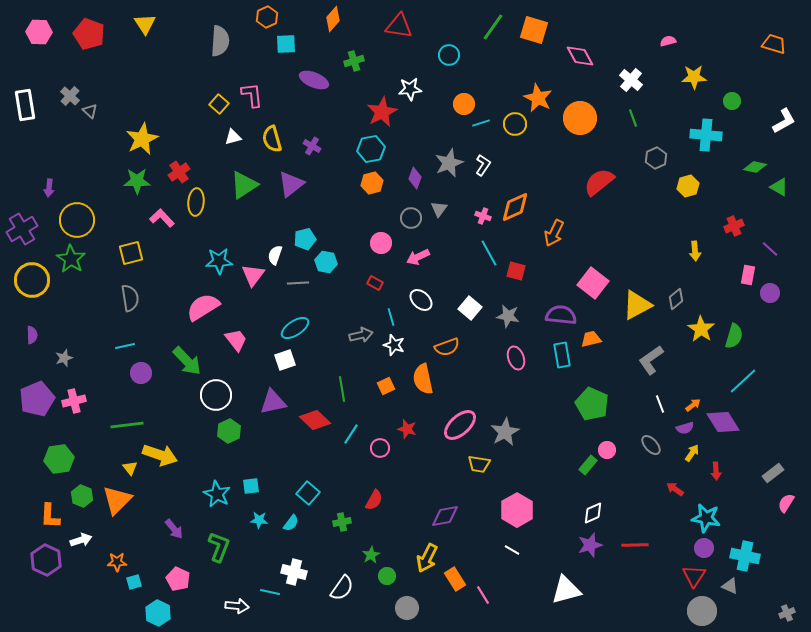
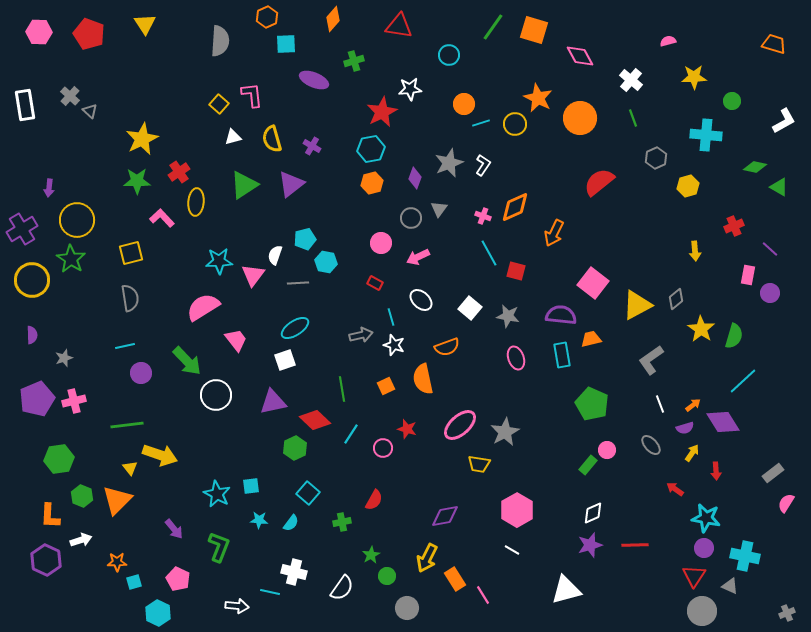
green hexagon at (229, 431): moved 66 px right, 17 px down
pink circle at (380, 448): moved 3 px right
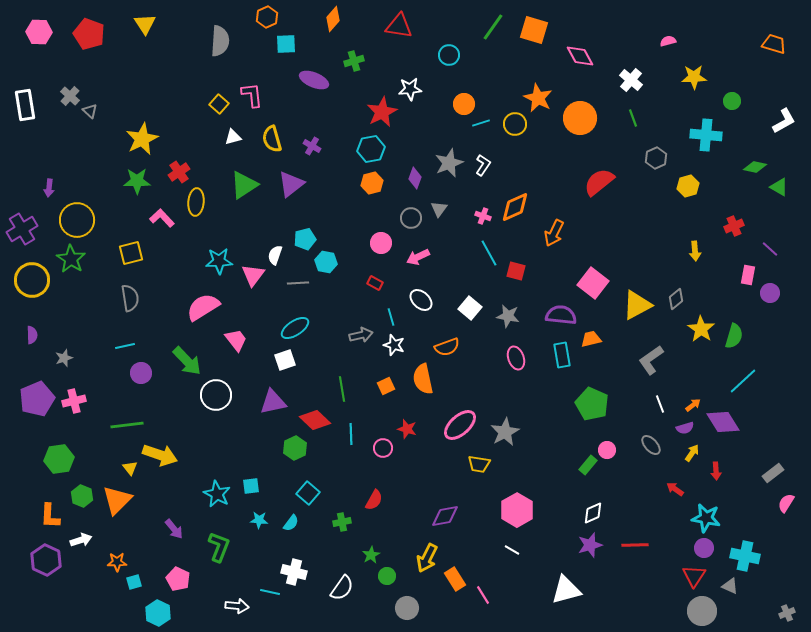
cyan line at (351, 434): rotated 35 degrees counterclockwise
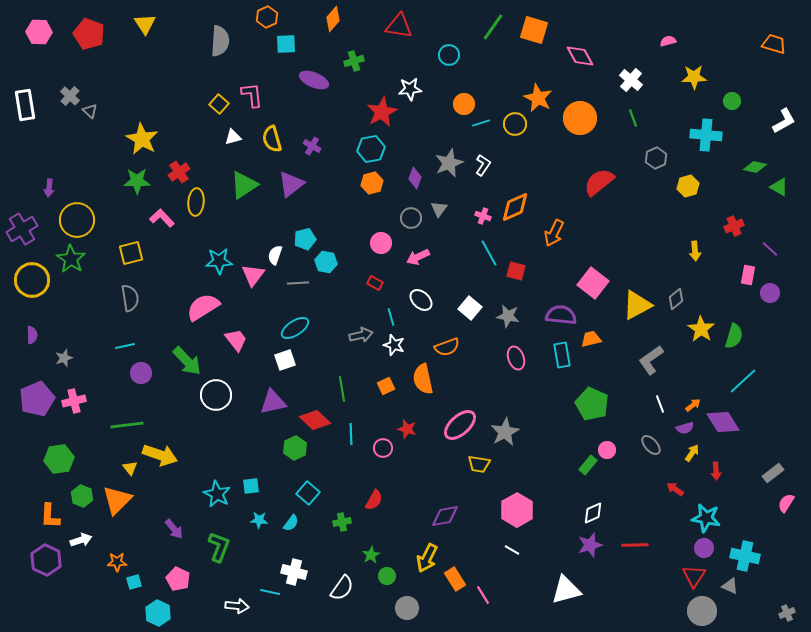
yellow star at (142, 139): rotated 16 degrees counterclockwise
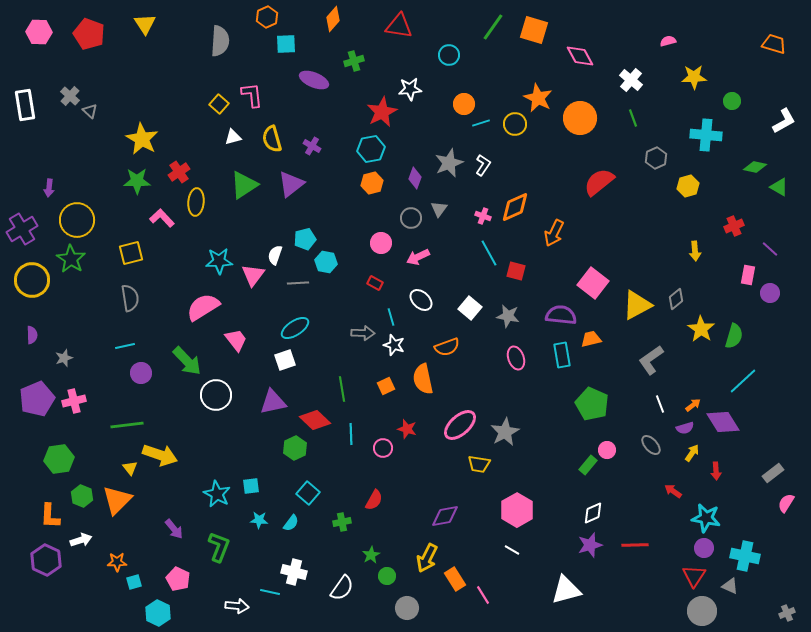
gray arrow at (361, 335): moved 2 px right, 2 px up; rotated 15 degrees clockwise
red arrow at (675, 489): moved 2 px left, 2 px down
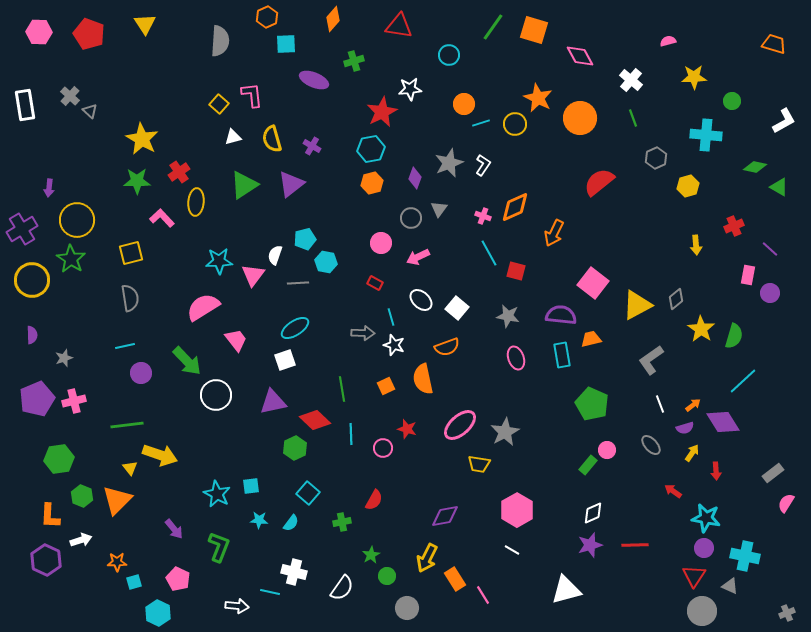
yellow arrow at (695, 251): moved 1 px right, 6 px up
white square at (470, 308): moved 13 px left
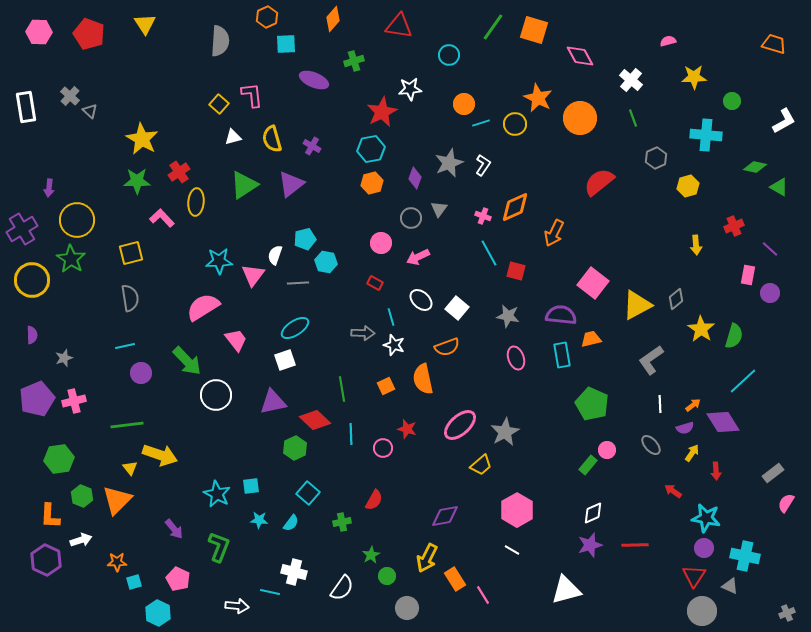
white rectangle at (25, 105): moved 1 px right, 2 px down
white line at (660, 404): rotated 18 degrees clockwise
yellow trapezoid at (479, 464): moved 2 px right, 1 px down; rotated 50 degrees counterclockwise
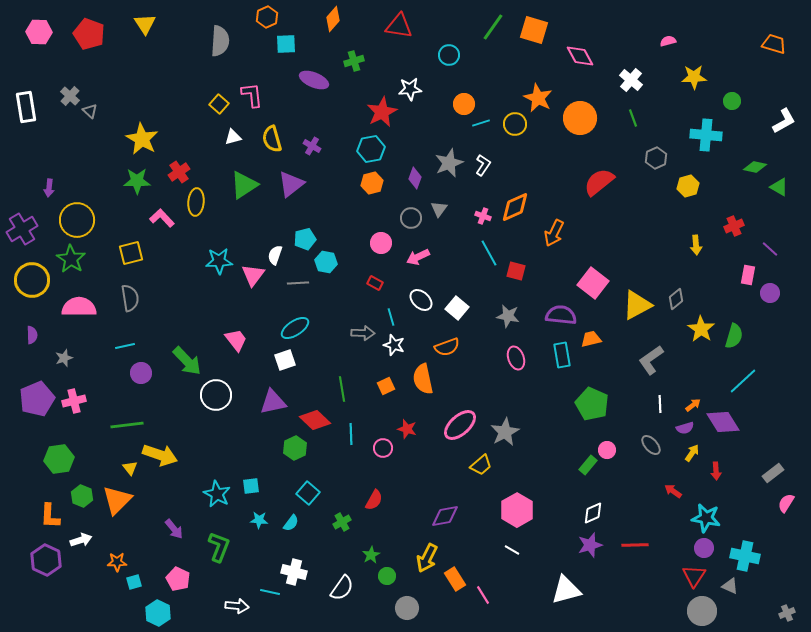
pink semicircle at (203, 307): moved 124 px left; rotated 32 degrees clockwise
green cross at (342, 522): rotated 18 degrees counterclockwise
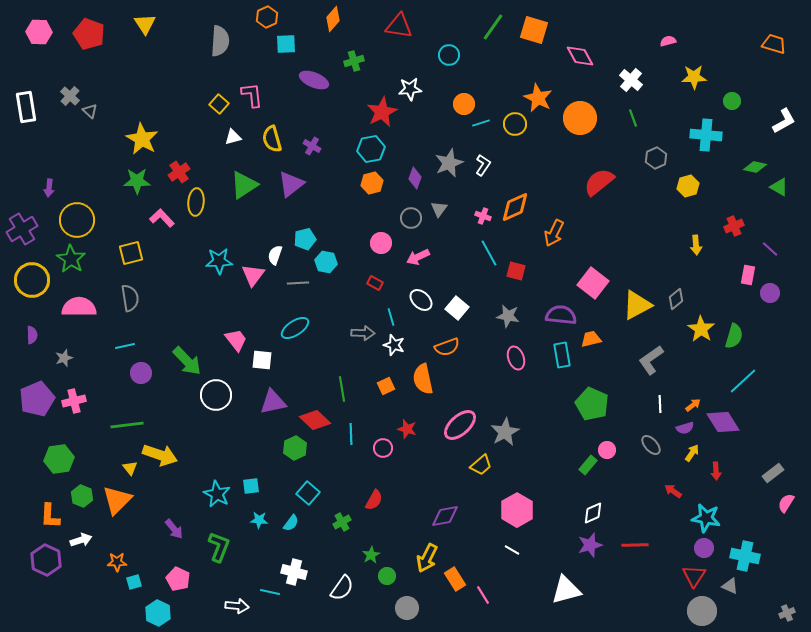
white square at (285, 360): moved 23 px left; rotated 25 degrees clockwise
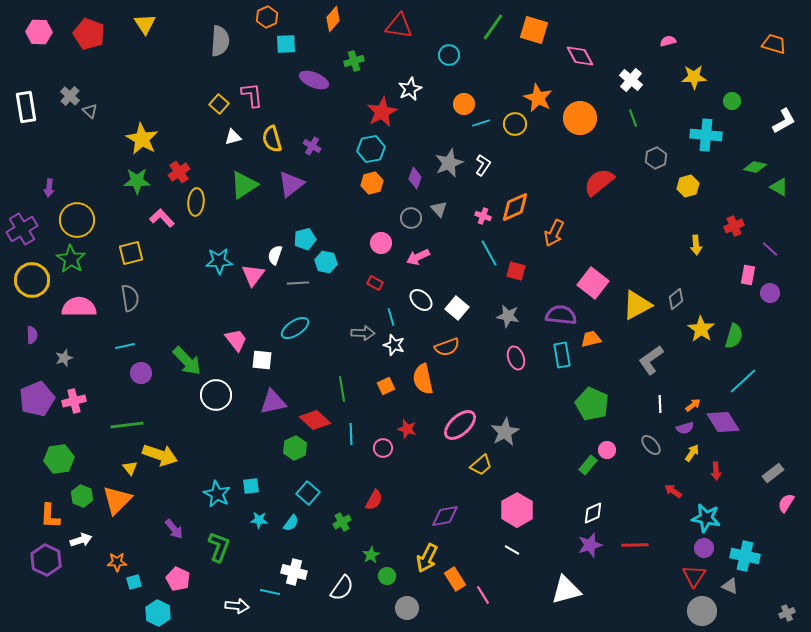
white star at (410, 89): rotated 20 degrees counterclockwise
gray triangle at (439, 209): rotated 18 degrees counterclockwise
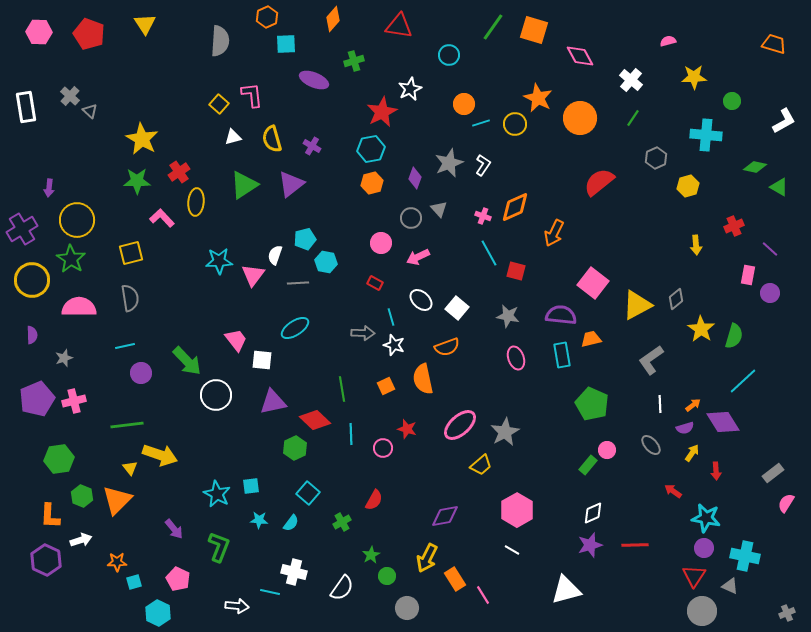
green line at (633, 118): rotated 54 degrees clockwise
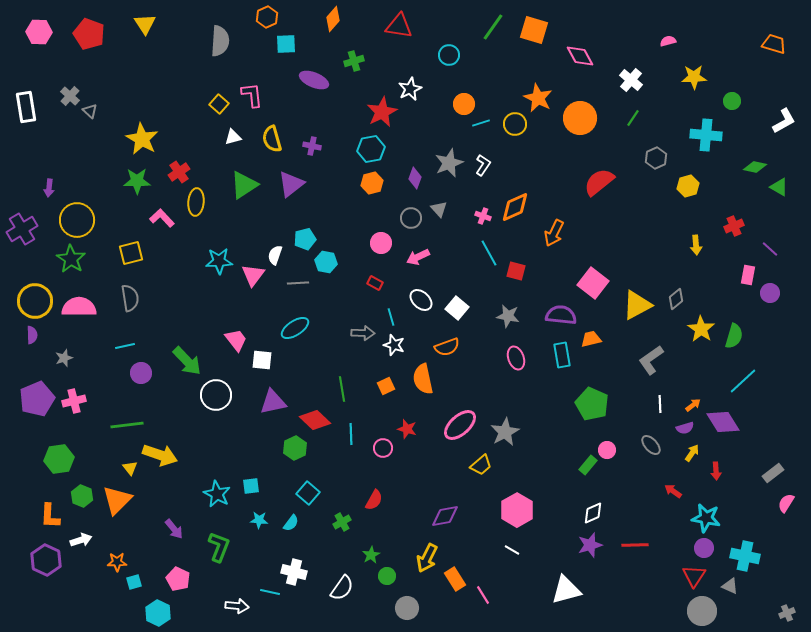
purple cross at (312, 146): rotated 18 degrees counterclockwise
yellow circle at (32, 280): moved 3 px right, 21 px down
